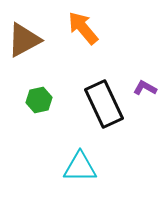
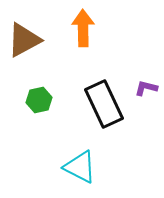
orange arrow: rotated 39 degrees clockwise
purple L-shape: moved 1 px right; rotated 15 degrees counterclockwise
cyan triangle: rotated 27 degrees clockwise
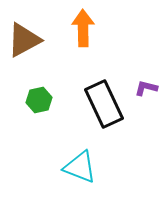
cyan triangle: rotated 6 degrees counterclockwise
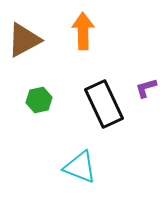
orange arrow: moved 3 px down
purple L-shape: rotated 30 degrees counterclockwise
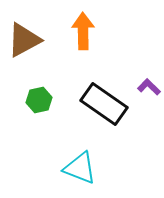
purple L-shape: moved 3 px right, 1 px up; rotated 60 degrees clockwise
black rectangle: rotated 30 degrees counterclockwise
cyan triangle: moved 1 px down
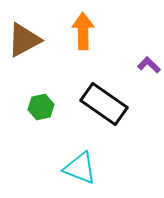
purple L-shape: moved 22 px up
green hexagon: moved 2 px right, 7 px down
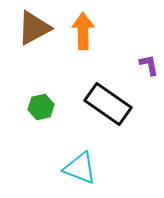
brown triangle: moved 10 px right, 12 px up
purple L-shape: rotated 35 degrees clockwise
black rectangle: moved 4 px right
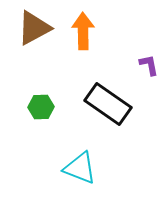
green hexagon: rotated 10 degrees clockwise
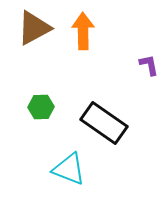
black rectangle: moved 4 px left, 19 px down
cyan triangle: moved 11 px left, 1 px down
